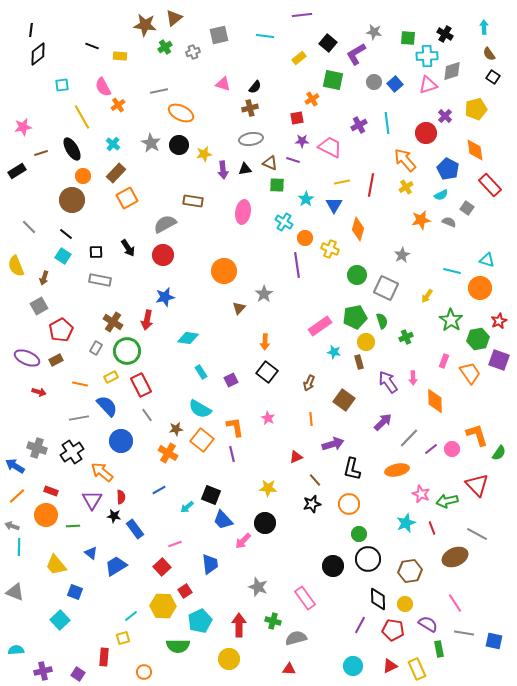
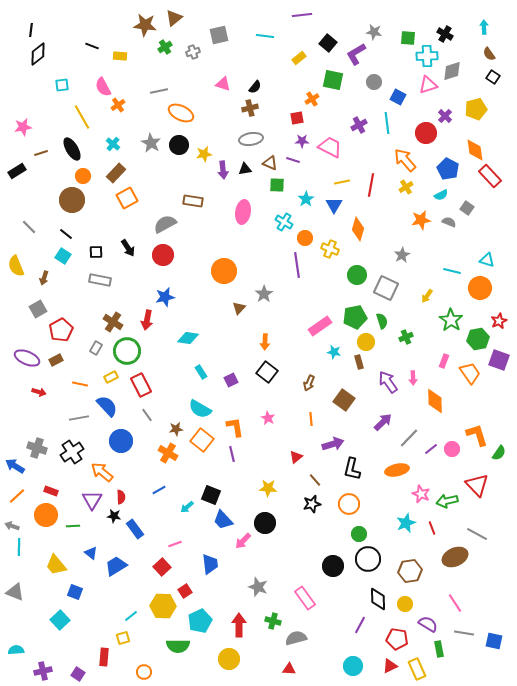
blue square at (395, 84): moved 3 px right, 13 px down; rotated 21 degrees counterclockwise
red rectangle at (490, 185): moved 9 px up
gray square at (39, 306): moved 1 px left, 3 px down
red triangle at (296, 457): rotated 16 degrees counterclockwise
red pentagon at (393, 630): moved 4 px right, 9 px down
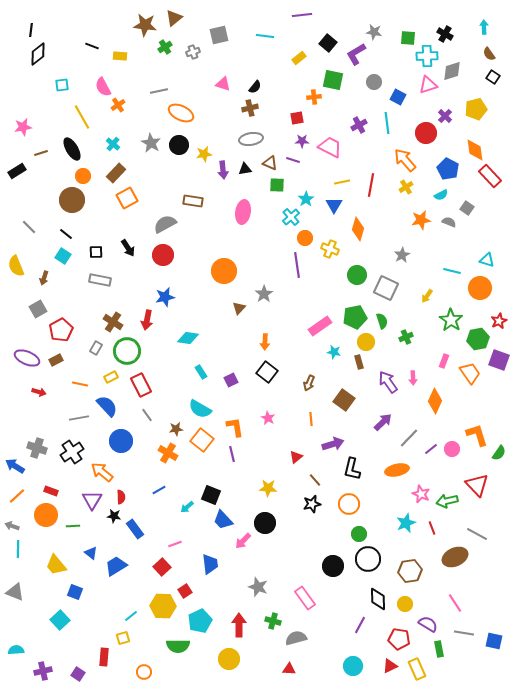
orange cross at (312, 99): moved 2 px right, 2 px up; rotated 24 degrees clockwise
cyan cross at (284, 222): moved 7 px right, 5 px up; rotated 18 degrees clockwise
orange diamond at (435, 401): rotated 25 degrees clockwise
cyan line at (19, 547): moved 1 px left, 2 px down
red pentagon at (397, 639): moved 2 px right
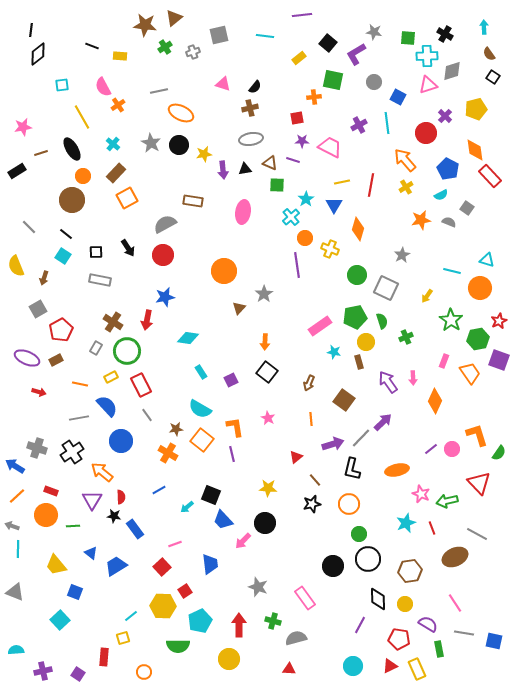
gray line at (409, 438): moved 48 px left
red triangle at (477, 485): moved 2 px right, 2 px up
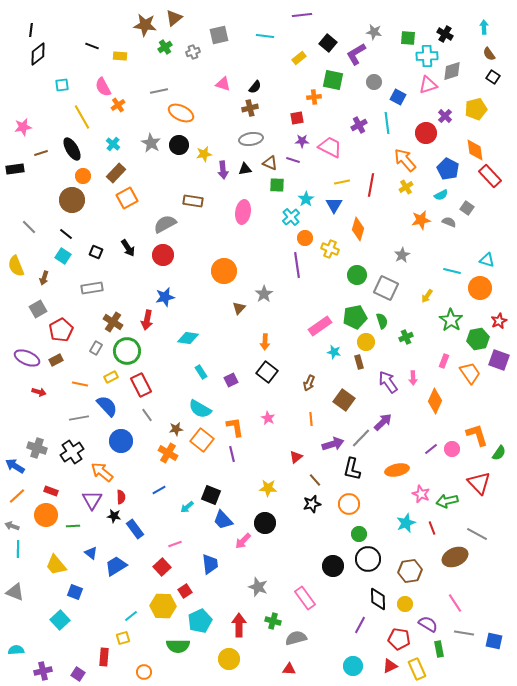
black rectangle at (17, 171): moved 2 px left, 2 px up; rotated 24 degrees clockwise
black square at (96, 252): rotated 24 degrees clockwise
gray rectangle at (100, 280): moved 8 px left, 8 px down; rotated 20 degrees counterclockwise
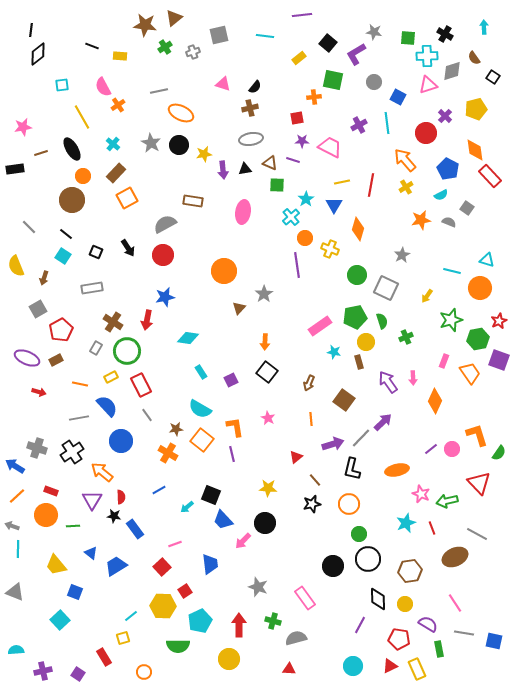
brown semicircle at (489, 54): moved 15 px left, 4 px down
green star at (451, 320): rotated 20 degrees clockwise
red rectangle at (104, 657): rotated 36 degrees counterclockwise
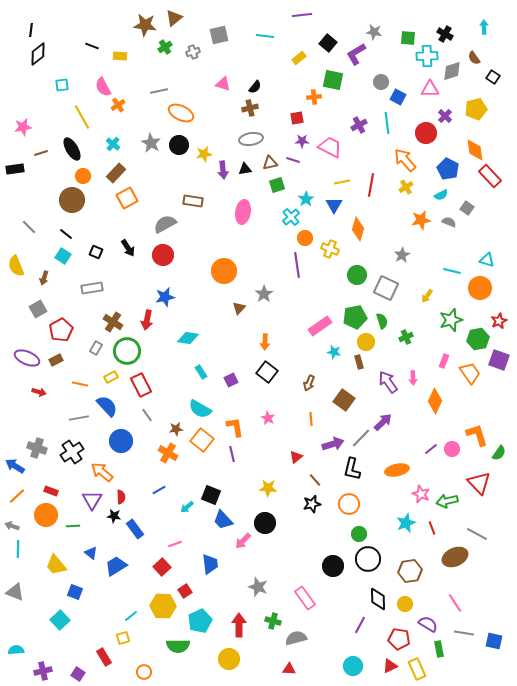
gray circle at (374, 82): moved 7 px right
pink triangle at (428, 85): moved 2 px right, 4 px down; rotated 18 degrees clockwise
brown triangle at (270, 163): rotated 35 degrees counterclockwise
green square at (277, 185): rotated 21 degrees counterclockwise
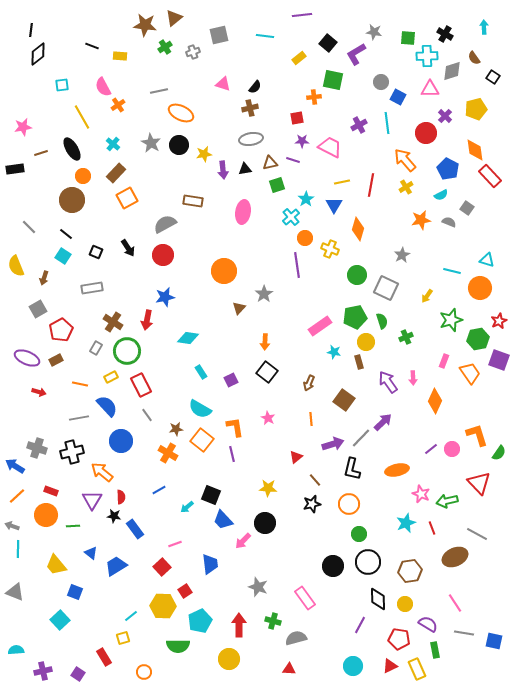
black cross at (72, 452): rotated 20 degrees clockwise
black circle at (368, 559): moved 3 px down
green rectangle at (439, 649): moved 4 px left, 1 px down
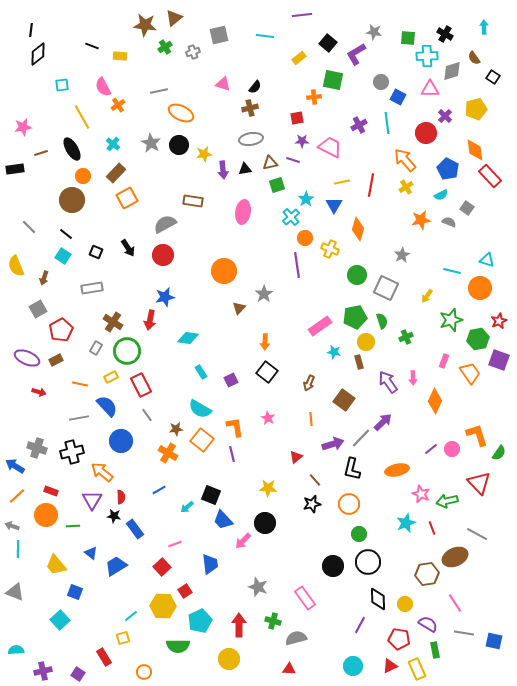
red arrow at (147, 320): moved 3 px right
brown hexagon at (410, 571): moved 17 px right, 3 px down
